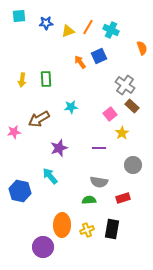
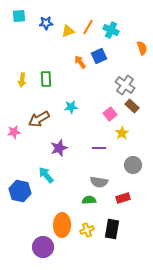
cyan arrow: moved 4 px left, 1 px up
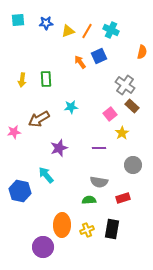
cyan square: moved 1 px left, 4 px down
orange line: moved 1 px left, 4 px down
orange semicircle: moved 4 px down; rotated 32 degrees clockwise
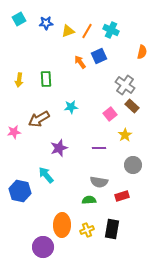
cyan square: moved 1 px right, 1 px up; rotated 24 degrees counterclockwise
yellow arrow: moved 3 px left
yellow star: moved 3 px right, 2 px down
red rectangle: moved 1 px left, 2 px up
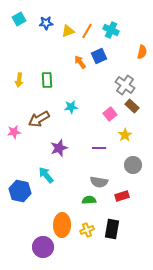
green rectangle: moved 1 px right, 1 px down
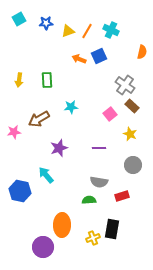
orange arrow: moved 1 px left, 3 px up; rotated 32 degrees counterclockwise
yellow star: moved 5 px right, 1 px up; rotated 16 degrees counterclockwise
yellow cross: moved 6 px right, 8 px down
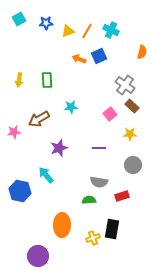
yellow star: rotated 24 degrees counterclockwise
purple circle: moved 5 px left, 9 px down
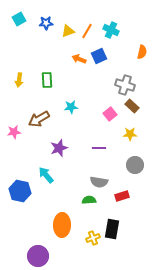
gray cross: rotated 18 degrees counterclockwise
gray circle: moved 2 px right
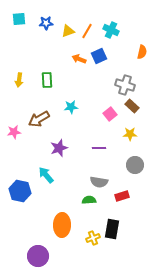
cyan square: rotated 24 degrees clockwise
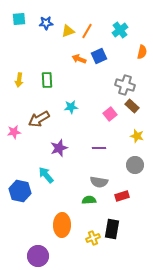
cyan cross: moved 9 px right; rotated 28 degrees clockwise
yellow star: moved 7 px right, 2 px down; rotated 16 degrees clockwise
